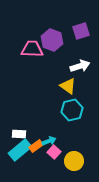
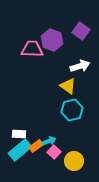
purple square: rotated 36 degrees counterclockwise
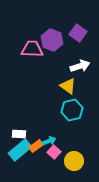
purple square: moved 3 px left, 2 px down
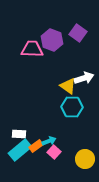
white arrow: moved 4 px right, 12 px down
cyan hexagon: moved 3 px up; rotated 15 degrees clockwise
yellow circle: moved 11 px right, 2 px up
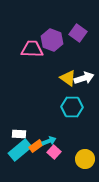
yellow triangle: moved 8 px up
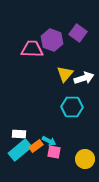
yellow triangle: moved 3 px left, 4 px up; rotated 36 degrees clockwise
cyan arrow: rotated 48 degrees clockwise
pink square: rotated 32 degrees counterclockwise
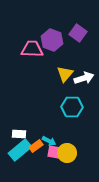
yellow circle: moved 18 px left, 6 px up
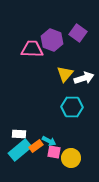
yellow circle: moved 4 px right, 5 px down
